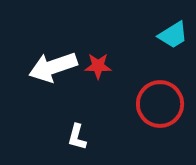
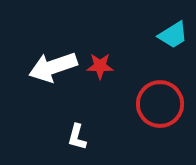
red star: moved 2 px right
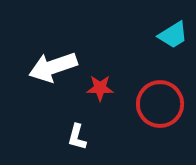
red star: moved 22 px down
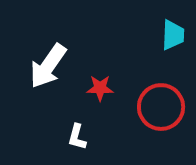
cyan trapezoid: rotated 56 degrees counterclockwise
white arrow: moved 5 px left, 1 px up; rotated 36 degrees counterclockwise
red circle: moved 1 px right, 3 px down
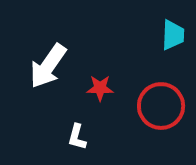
red circle: moved 1 px up
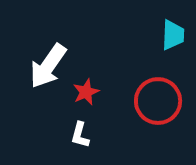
red star: moved 14 px left, 4 px down; rotated 24 degrees counterclockwise
red circle: moved 3 px left, 5 px up
white L-shape: moved 3 px right, 2 px up
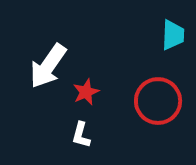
white L-shape: moved 1 px right
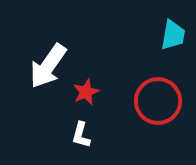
cyan trapezoid: rotated 8 degrees clockwise
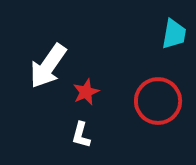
cyan trapezoid: moved 1 px right, 1 px up
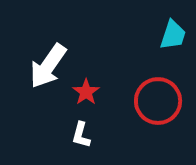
cyan trapezoid: moved 1 px left, 1 px down; rotated 8 degrees clockwise
red star: rotated 12 degrees counterclockwise
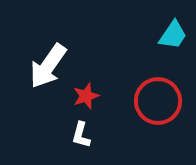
cyan trapezoid: rotated 16 degrees clockwise
red star: moved 4 px down; rotated 16 degrees clockwise
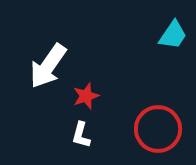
red circle: moved 28 px down
